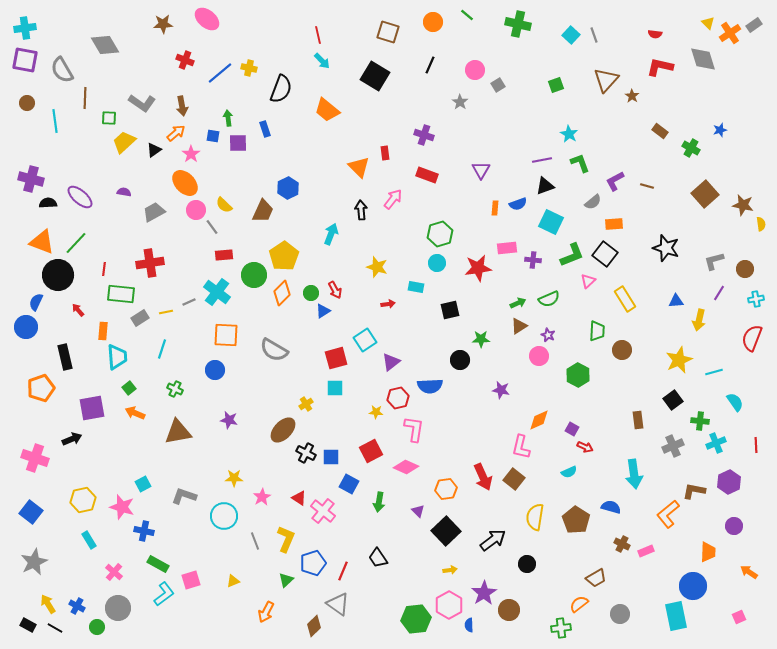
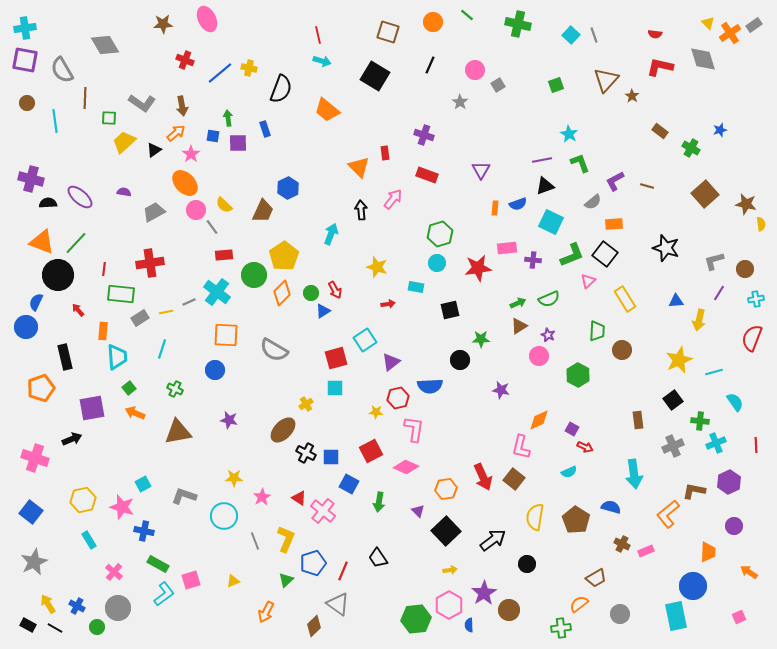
pink ellipse at (207, 19): rotated 25 degrees clockwise
cyan arrow at (322, 61): rotated 30 degrees counterclockwise
brown star at (743, 205): moved 3 px right, 1 px up
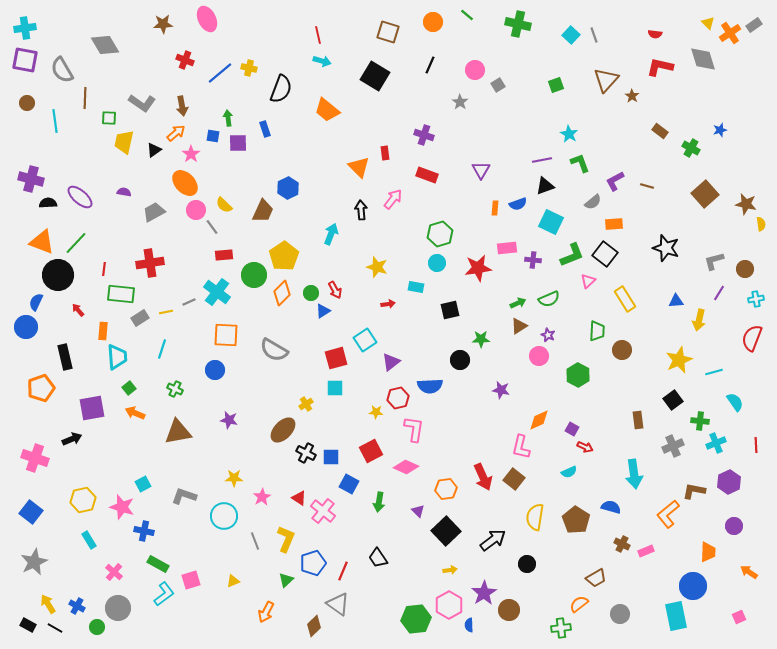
yellow trapezoid at (124, 142): rotated 35 degrees counterclockwise
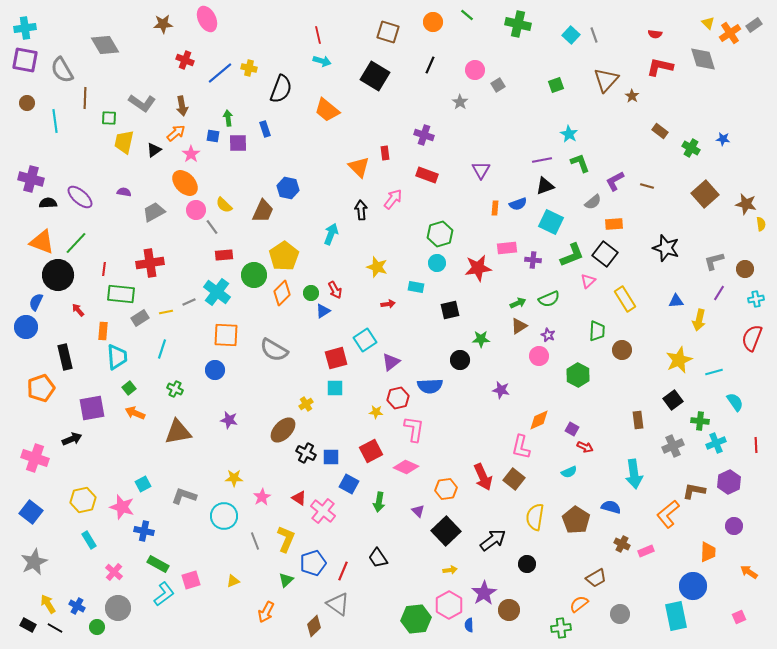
blue star at (720, 130): moved 3 px right, 9 px down; rotated 24 degrees clockwise
blue hexagon at (288, 188): rotated 20 degrees counterclockwise
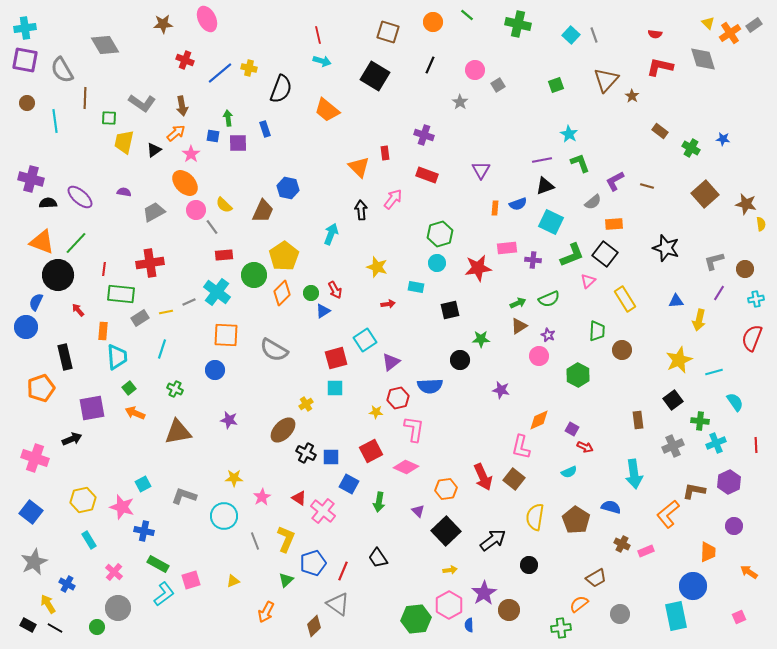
black circle at (527, 564): moved 2 px right, 1 px down
blue cross at (77, 606): moved 10 px left, 22 px up
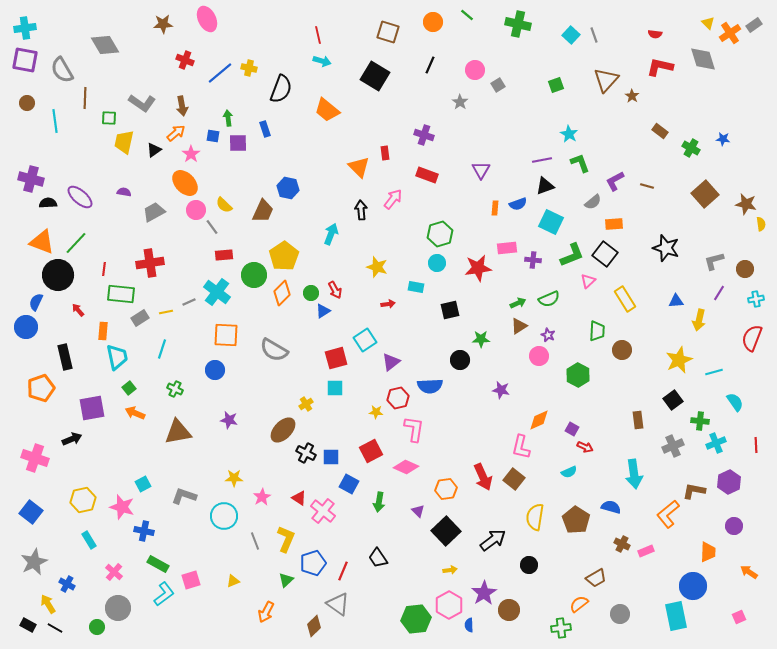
cyan trapezoid at (117, 357): rotated 8 degrees counterclockwise
